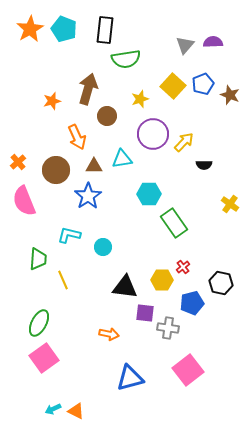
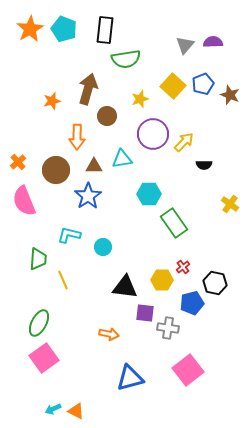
orange arrow at (77, 137): rotated 25 degrees clockwise
black hexagon at (221, 283): moved 6 px left
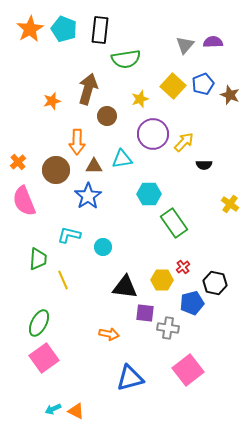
black rectangle at (105, 30): moved 5 px left
orange arrow at (77, 137): moved 5 px down
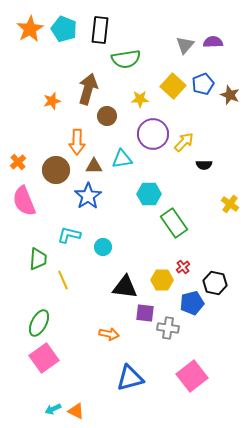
yellow star at (140, 99): rotated 18 degrees clockwise
pink square at (188, 370): moved 4 px right, 6 px down
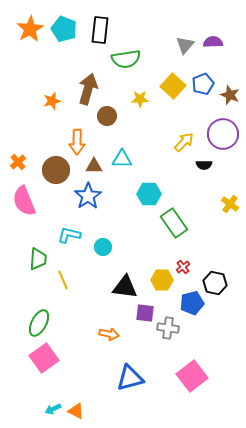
purple circle at (153, 134): moved 70 px right
cyan triangle at (122, 159): rotated 10 degrees clockwise
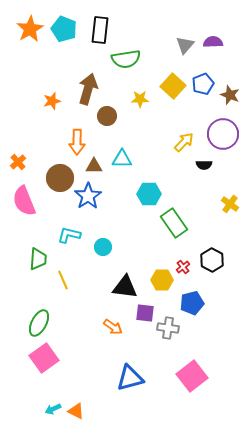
brown circle at (56, 170): moved 4 px right, 8 px down
black hexagon at (215, 283): moved 3 px left, 23 px up; rotated 15 degrees clockwise
orange arrow at (109, 334): moved 4 px right, 7 px up; rotated 24 degrees clockwise
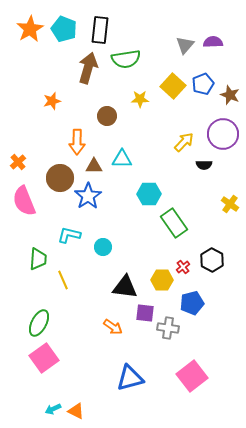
brown arrow at (88, 89): moved 21 px up
